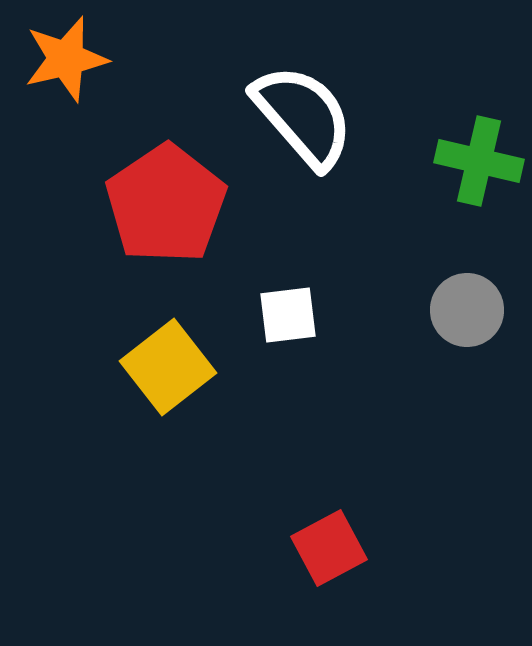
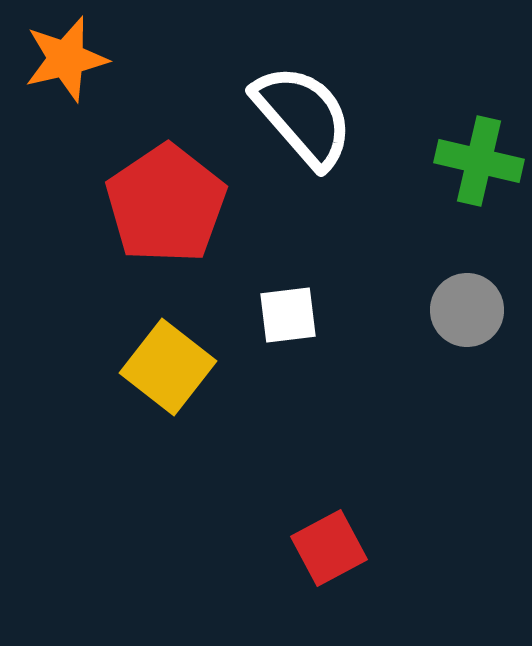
yellow square: rotated 14 degrees counterclockwise
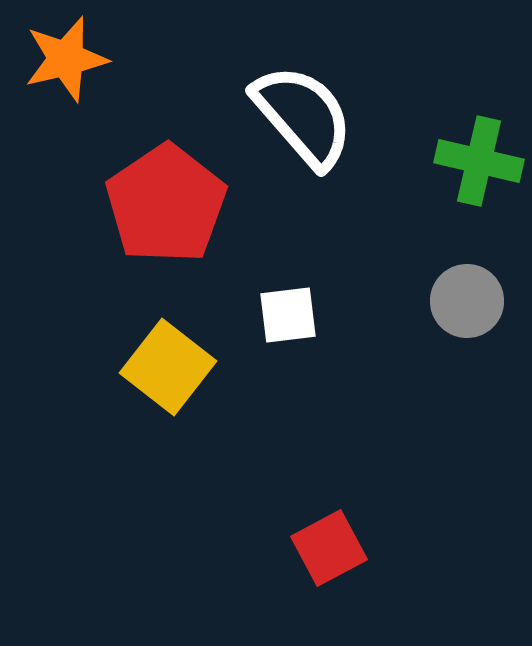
gray circle: moved 9 px up
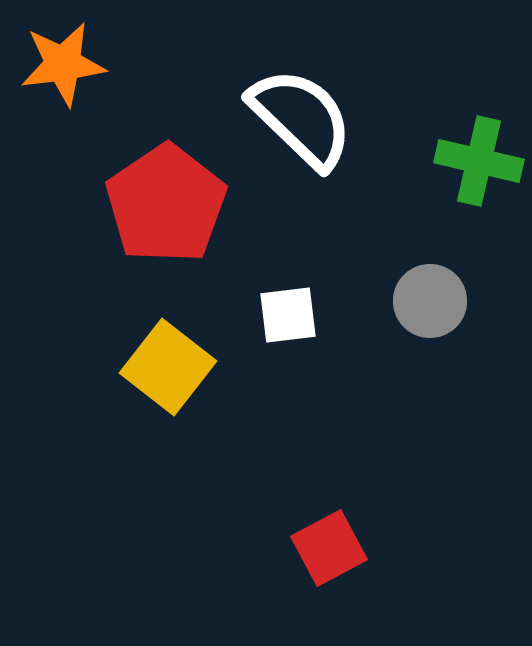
orange star: moved 3 px left, 5 px down; rotated 6 degrees clockwise
white semicircle: moved 2 px left, 2 px down; rotated 5 degrees counterclockwise
gray circle: moved 37 px left
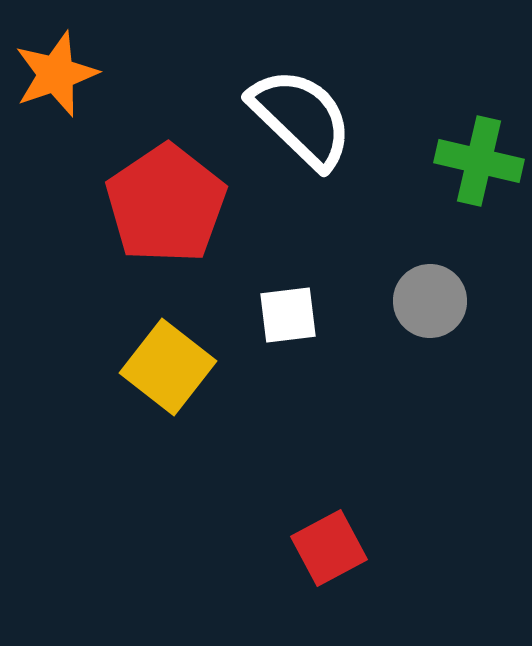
orange star: moved 7 px left, 10 px down; rotated 12 degrees counterclockwise
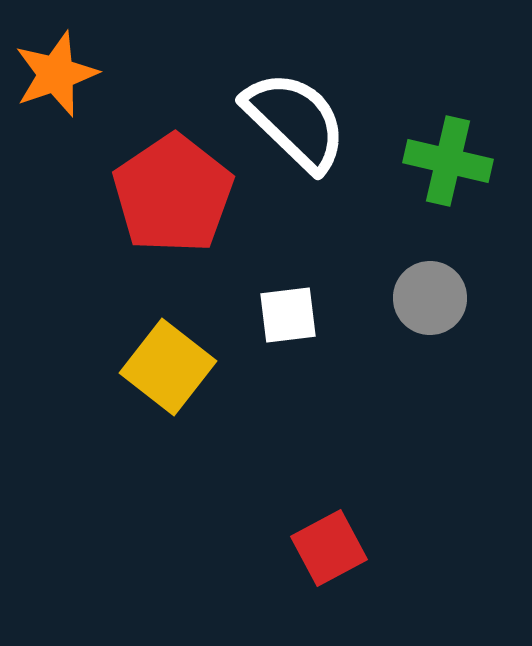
white semicircle: moved 6 px left, 3 px down
green cross: moved 31 px left
red pentagon: moved 7 px right, 10 px up
gray circle: moved 3 px up
